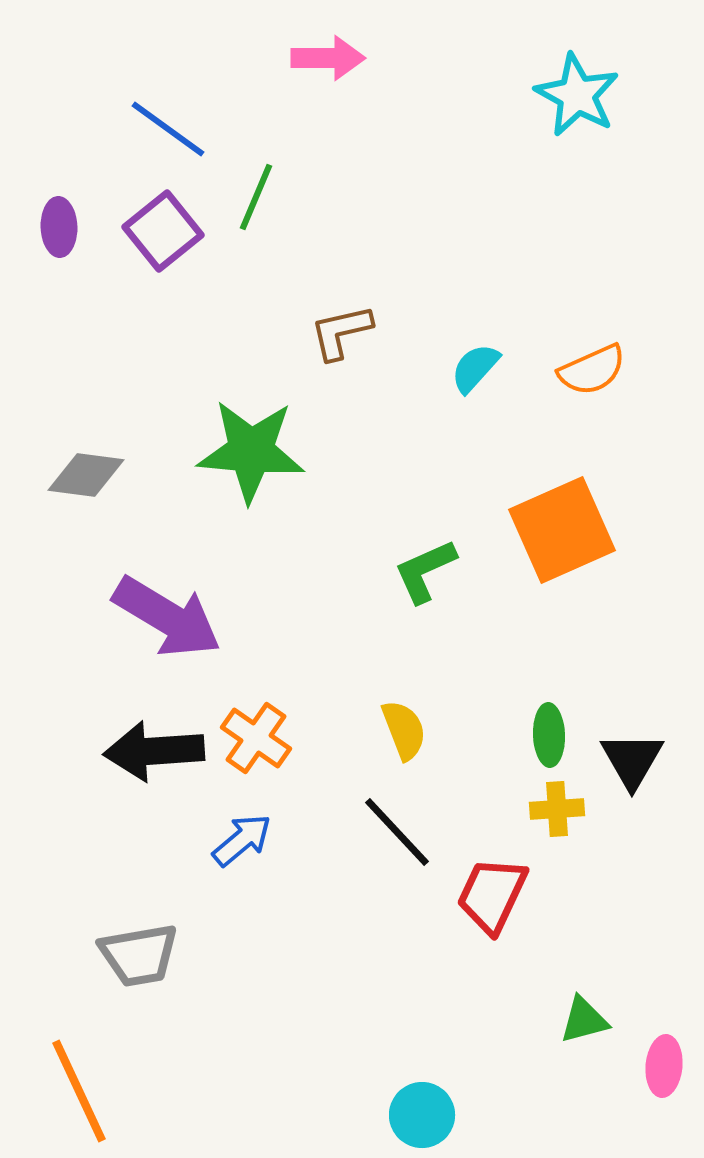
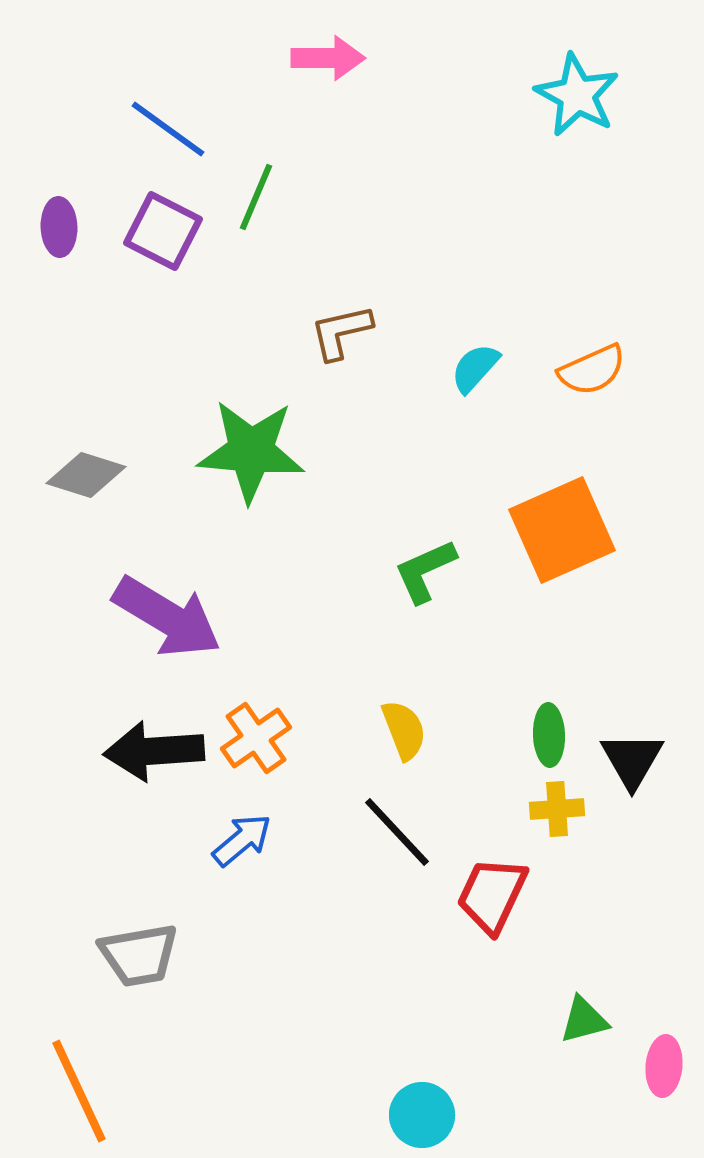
purple square: rotated 24 degrees counterclockwise
gray diamond: rotated 10 degrees clockwise
orange cross: rotated 20 degrees clockwise
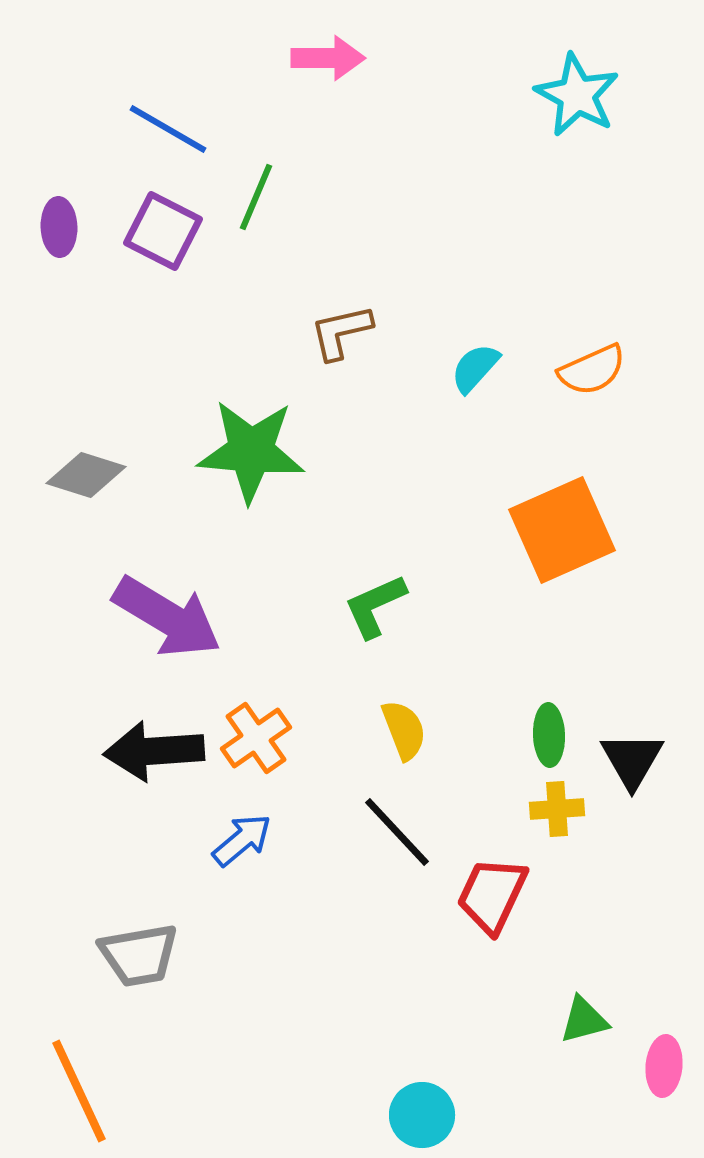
blue line: rotated 6 degrees counterclockwise
green L-shape: moved 50 px left, 35 px down
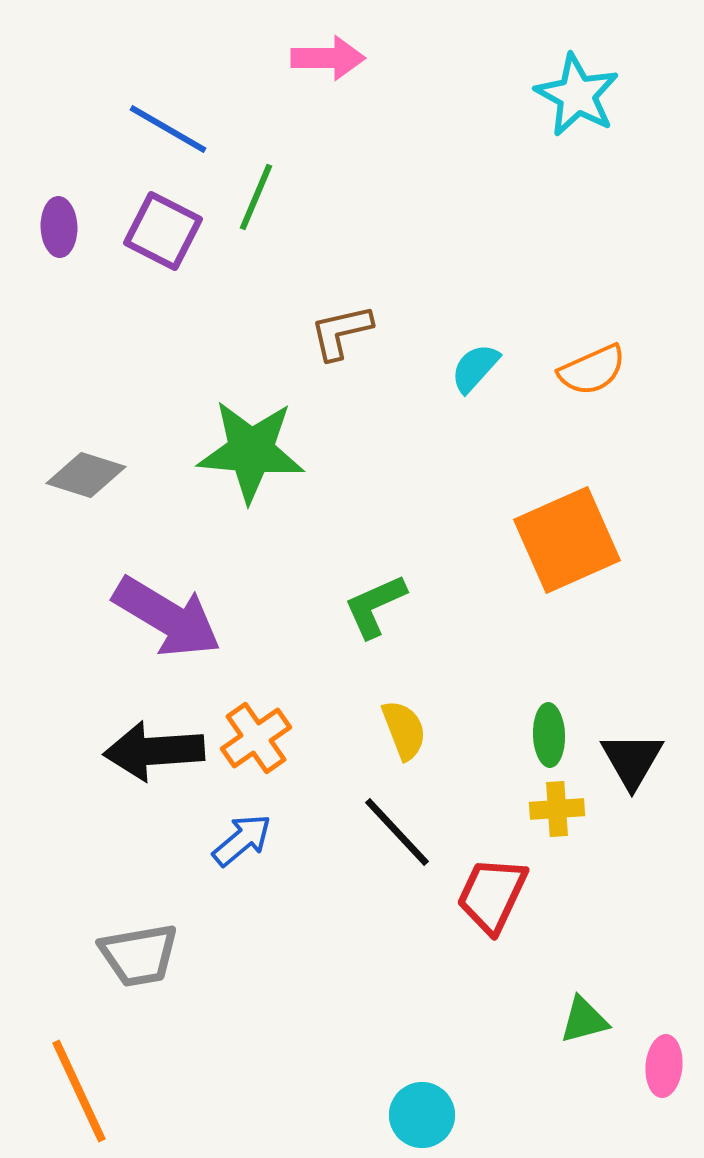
orange square: moved 5 px right, 10 px down
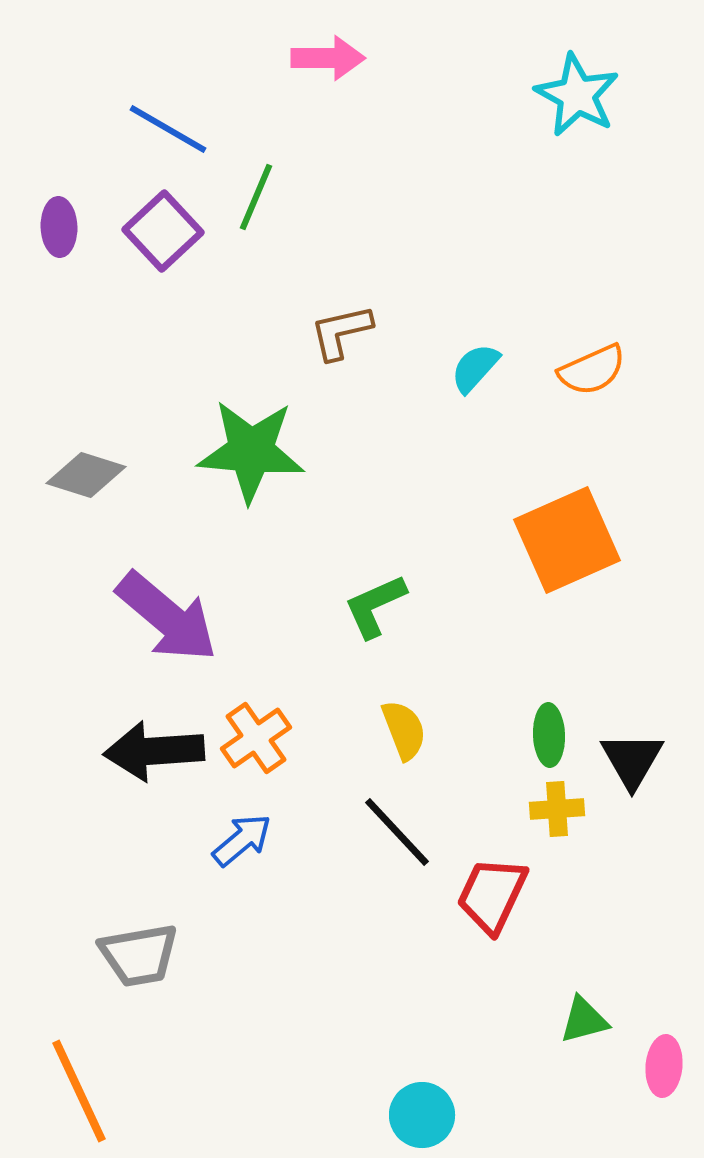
purple square: rotated 20 degrees clockwise
purple arrow: rotated 9 degrees clockwise
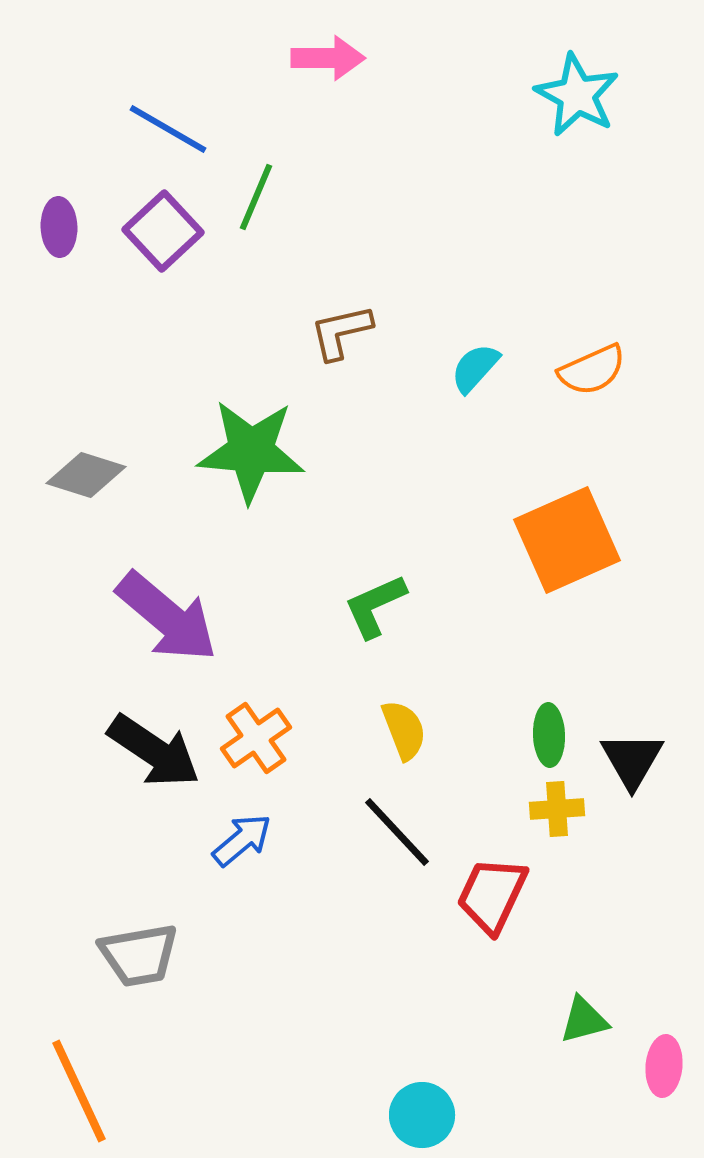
black arrow: rotated 142 degrees counterclockwise
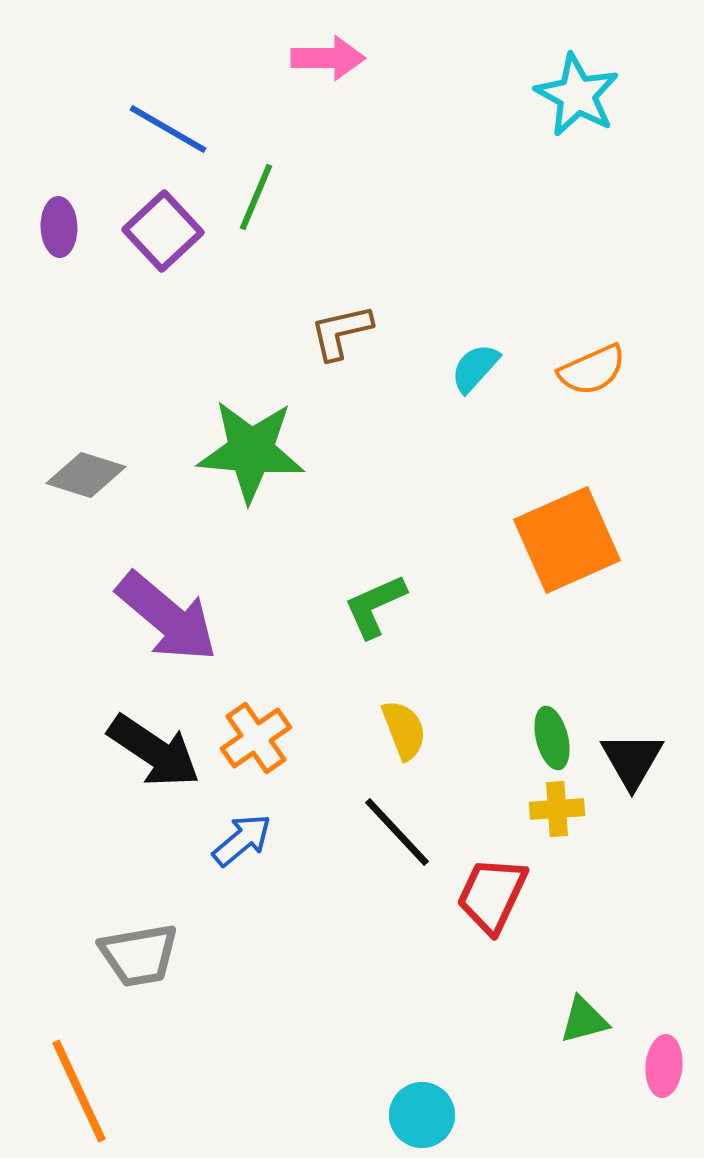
green ellipse: moved 3 px right, 3 px down; rotated 12 degrees counterclockwise
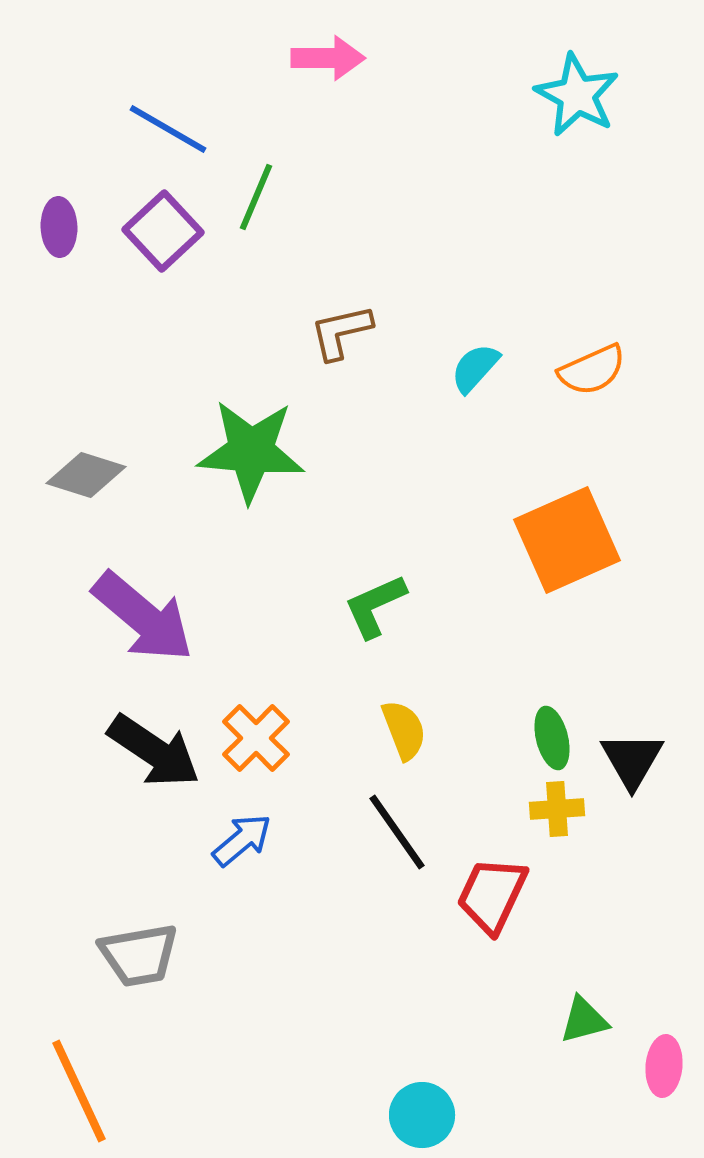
purple arrow: moved 24 px left
orange cross: rotated 10 degrees counterclockwise
black line: rotated 8 degrees clockwise
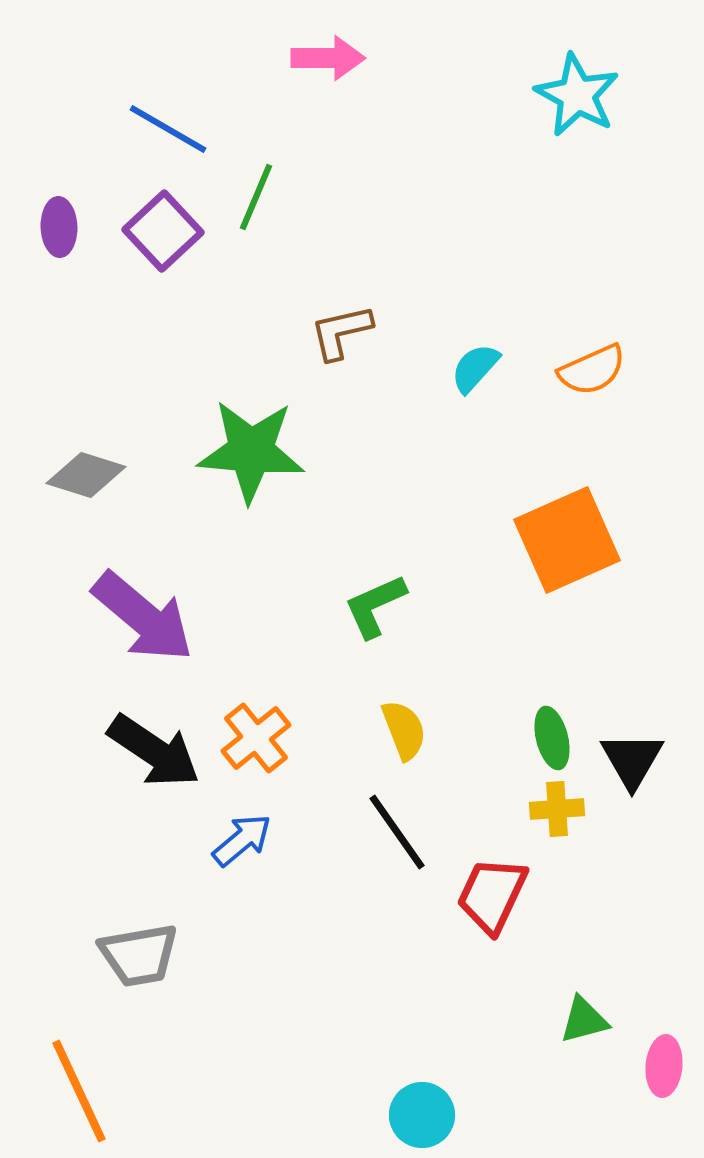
orange cross: rotated 6 degrees clockwise
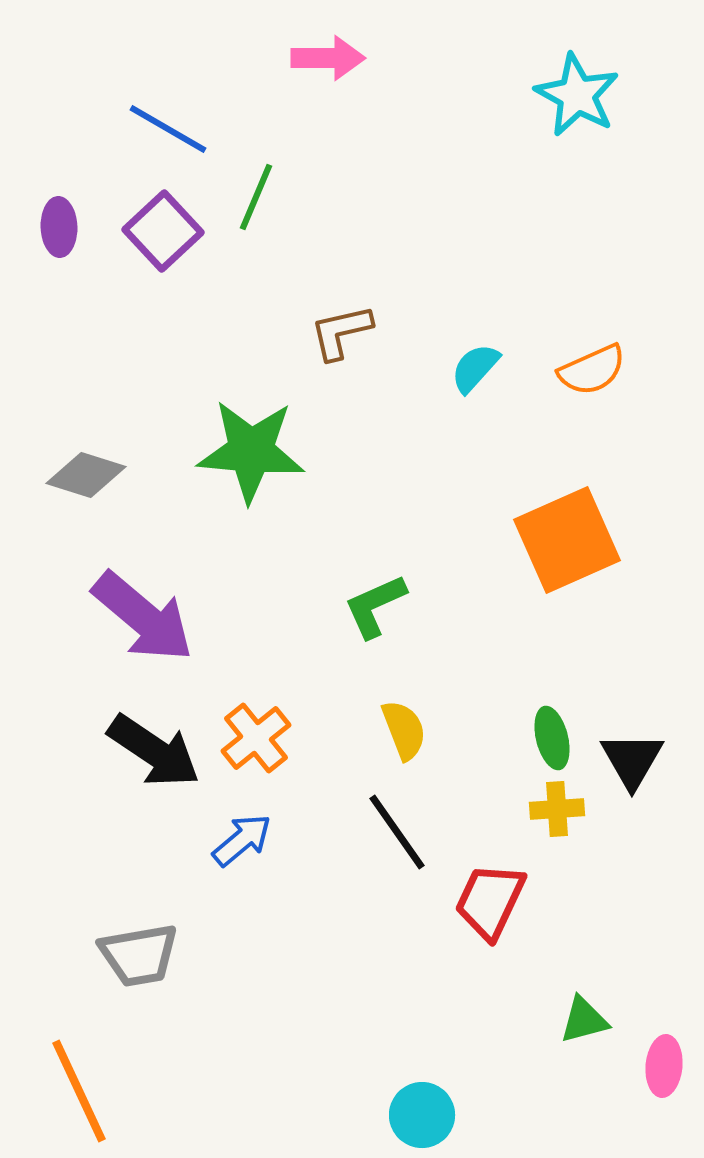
red trapezoid: moved 2 px left, 6 px down
